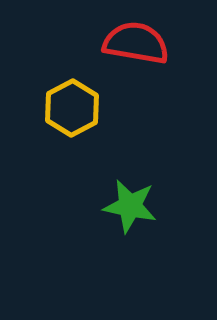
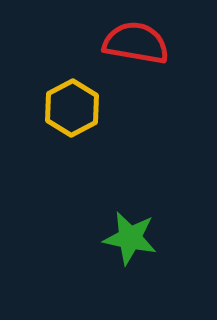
green star: moved 32 px down
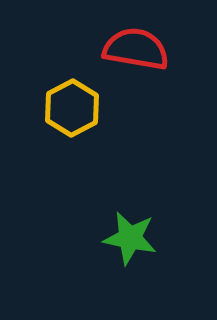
red semicircle: moved 6 px down
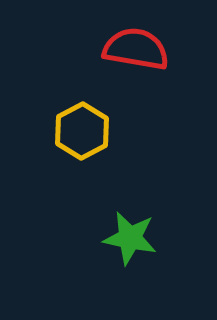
yellow hexagon: moved 10 px right, 23 px down
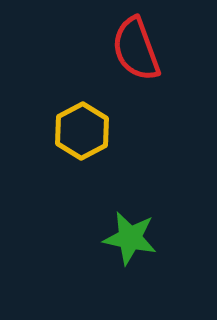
red semicircle: rotated 120 degrees counterclockwise
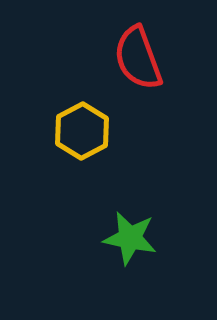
red semicircle: moved 2 px right, 9 px down
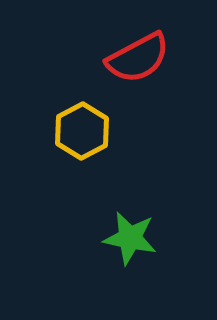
red semicircle: rotated 98 degrees counterclockwise
